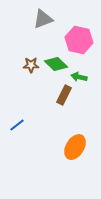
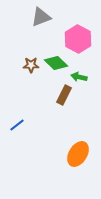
gray triangle: moved 2 px left, 2 px up
pink hexagon: moved 1 px left, 1 px up; rotated 16 degrees clockwise
green diamond: moved 1 px up
orange ellipse: moved 3 px right, 7 px down
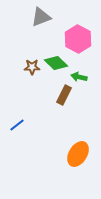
brown star: moved 1 px right, 2 px down
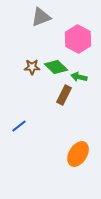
green diamond: moved 4 px down
blue line: moved 2 px right, 1 px down
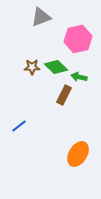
pink hexagon: rotated 20 degrees clockwise
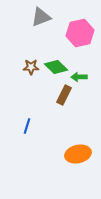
pink hexagon: moved 2 px right, 6 px up
brown star: moved 1 px left
green arrow: rotated 14 degrees counterclockwise
blue line: moved 8 px right; rotated 35 degrees counterclockwise
orange ellipse: rotated 45 degrees clockwise
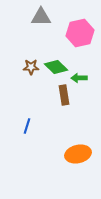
gray triangle: rotated 20 degrees clockwise
green arrow: moved 1 px down
brown rectangle: rotated 36 degrees counterclockwise
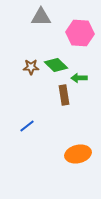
pink hexagon: rotated 16 degrees clockwise
green diamond: moved 2 px up
blue line: rotated 35 degrees clockwise
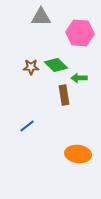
orange ellipse: rotated 20 degrees clockwise
